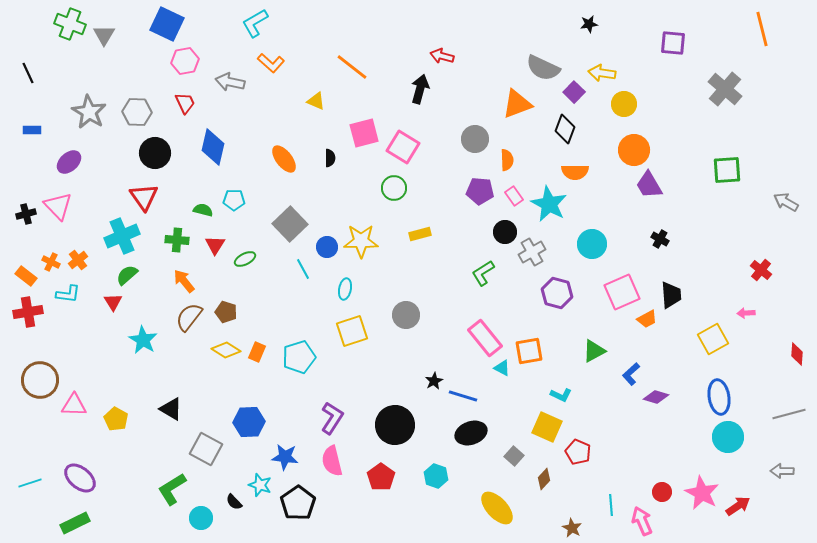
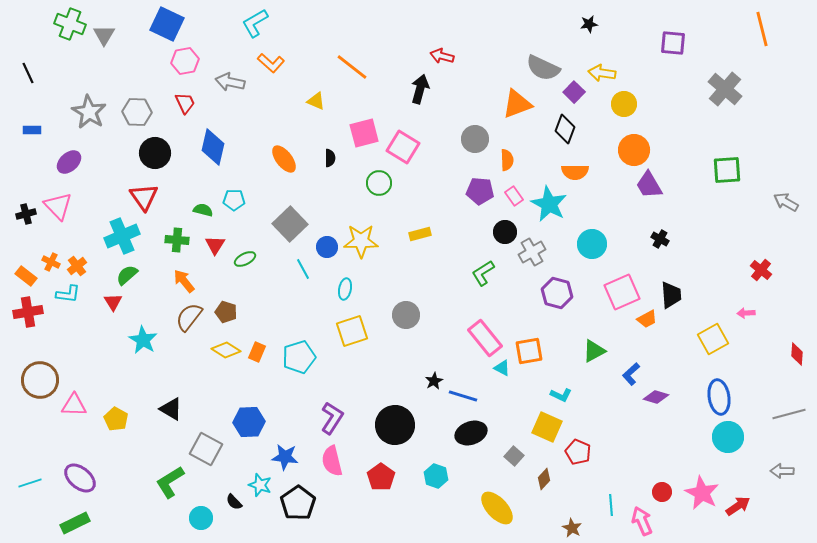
green circle at (394, 188): moved 15 px left, 5 px up
orange cross at (78, 260): moved 1 px left, 6 px down
green L-shape at (172, 489): moved 2 px left, 7 px up
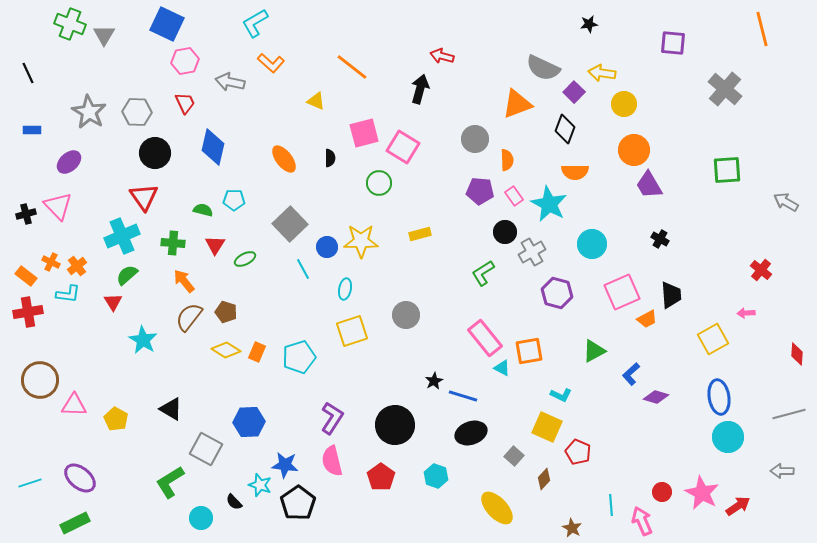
green cross at (177, 240): moved 4 px left, 3 px down
blue star at (285, 457): moved 8 px down
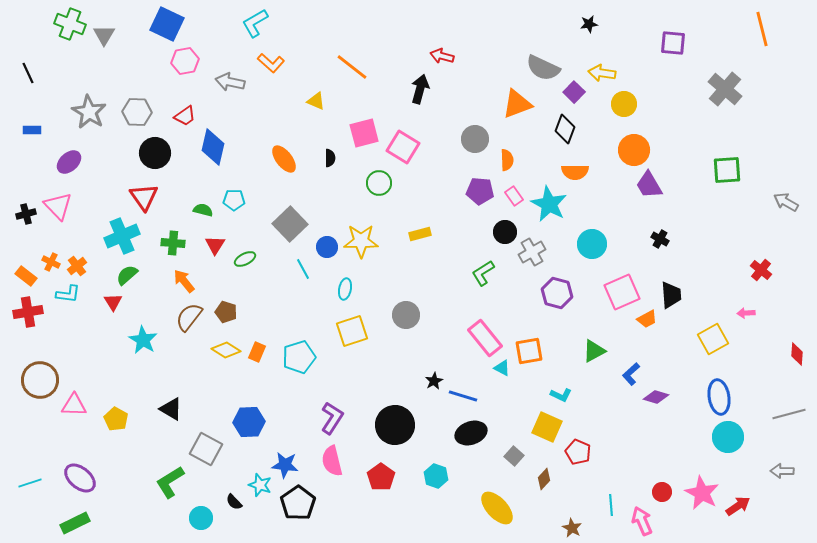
red trapezoid at (185, 103): moved 13 px down; rotated 80 degrees clockwise
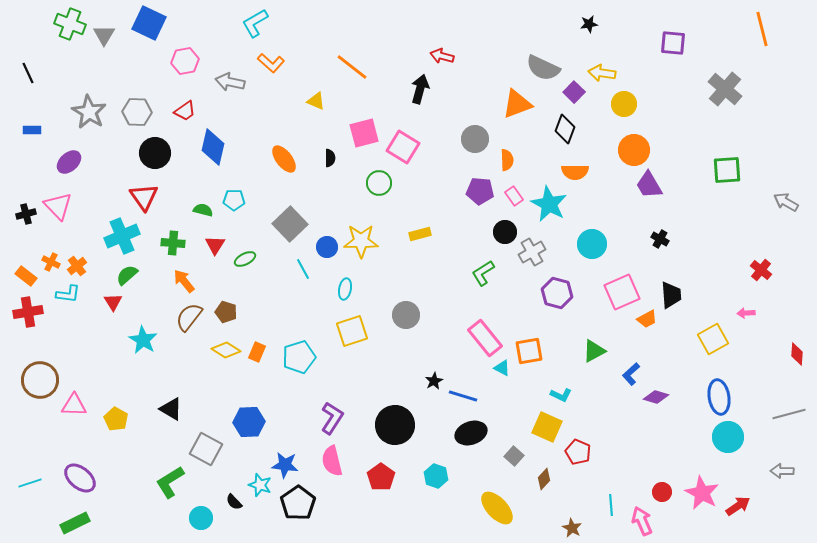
blue square at (167, 24): moved 18 px left, 1 px up
red trapezoid at (185, 116): moved 5 px up
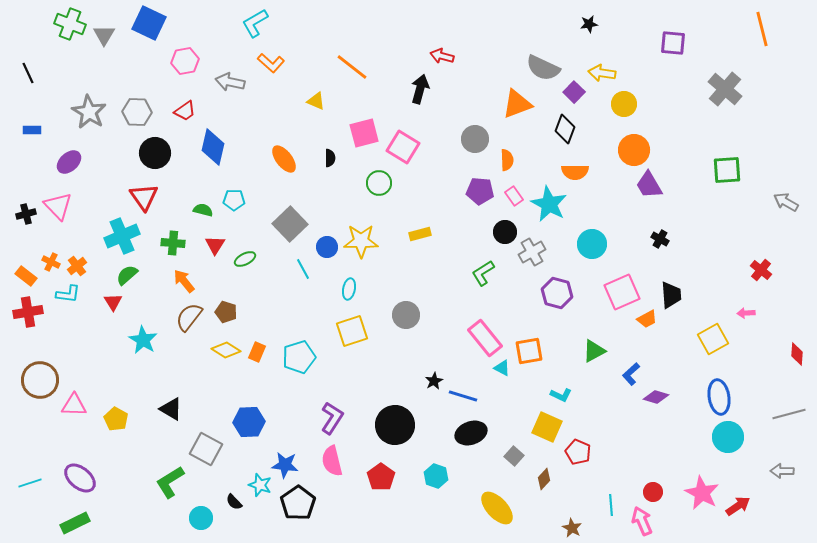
cyan ellipse at (345, 289): moved 4 px right
red circle at (662, 492): moved 9 px left
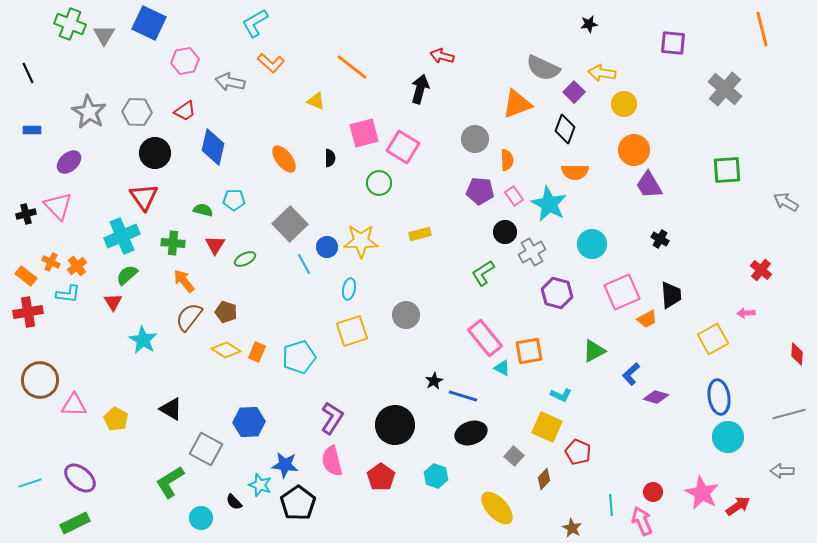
cyan line at (303, 269): moved 1 px right, 5 px up
